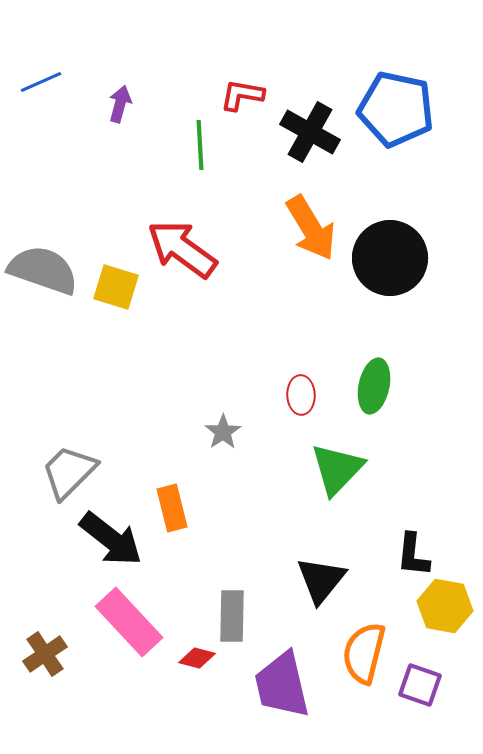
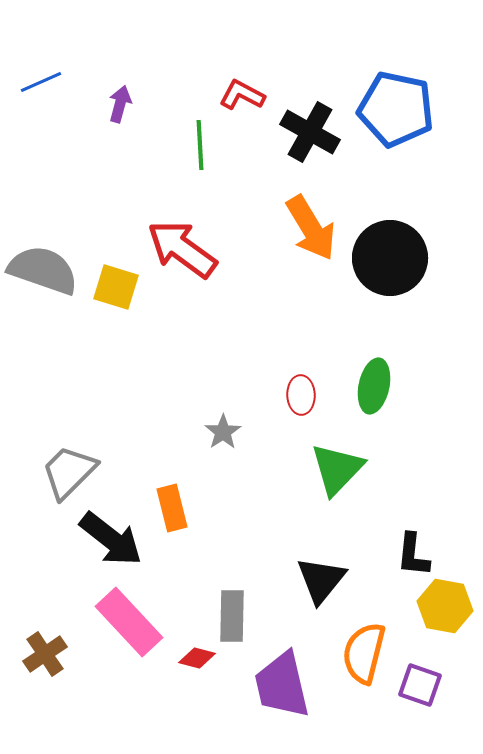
red L-shape: rotated 18 degrees clockwise
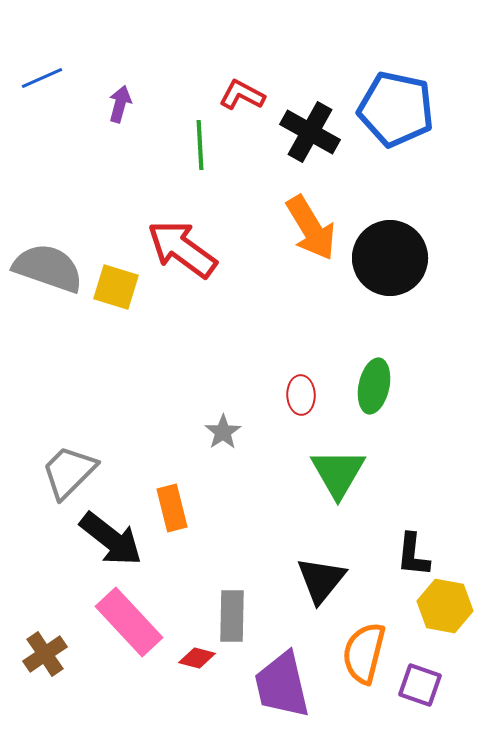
blue line: moved 1 px right, 4 px up
gray semicircle: moved 5 px right, 2 px up
green triangle: moved 1 px right, 4 px down; rotated 14 degrees counterclockwise
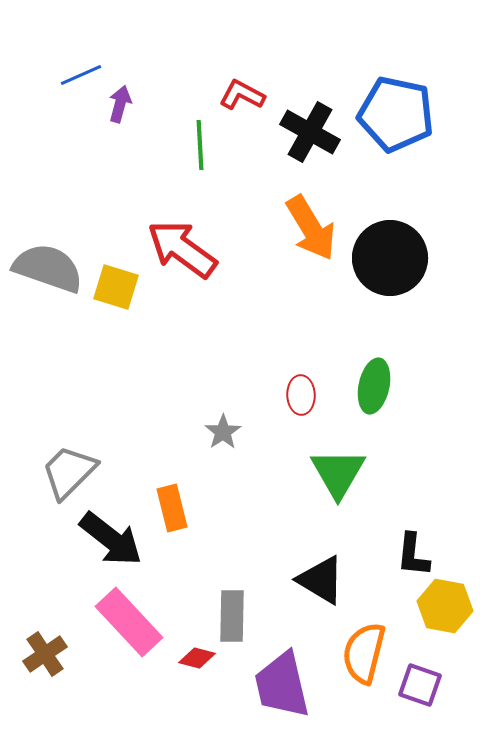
blue line: moved 39 px right, 3 px up
blue pentagon: moved 5 px down
black triangle: rotated 38 degrees counterclockwise
